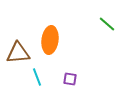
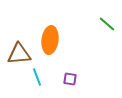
brown triangle: moved 1 px right, 1 px down
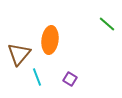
brown triangle: rotated 45 degrees counterclockwise
purple square: rotated 24 degrees clockwise
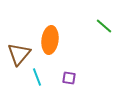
green line: moved 3 px left, 2 px down
purple square: moved 1 px left, 1 px up; rotated 24 degrees counterclockwise
